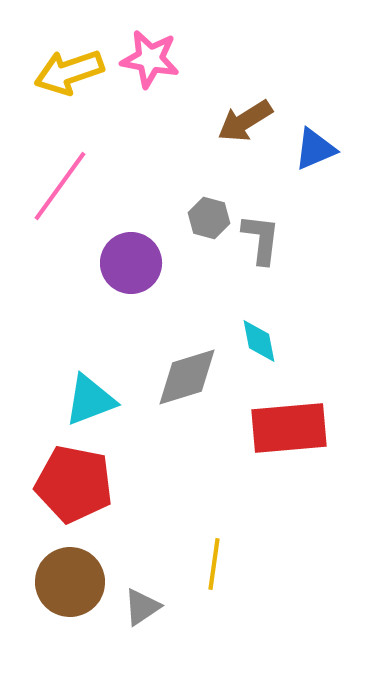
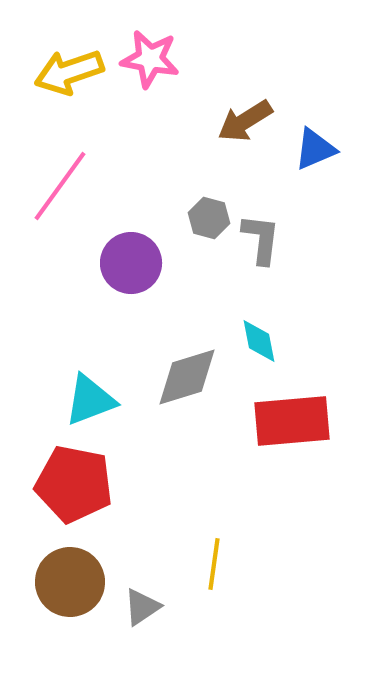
red rectangle: moved 3 px right, 7 px up
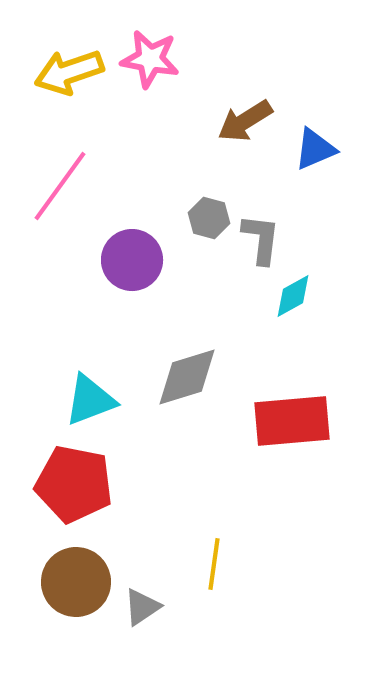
purple circle: moved 1 px right, 3 px up
cyan diamond: moved 34 px right, 45 px up; rotated 72 degrees clockwise
brown circle: moved 6 px right
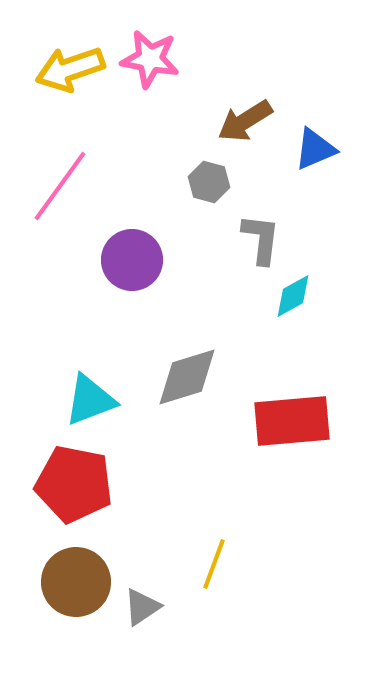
yellow arrow: moved 1 px right, 3 px up
gray hexagon: moved 36 px up
yellow line: rotated 12 degrees clockwise
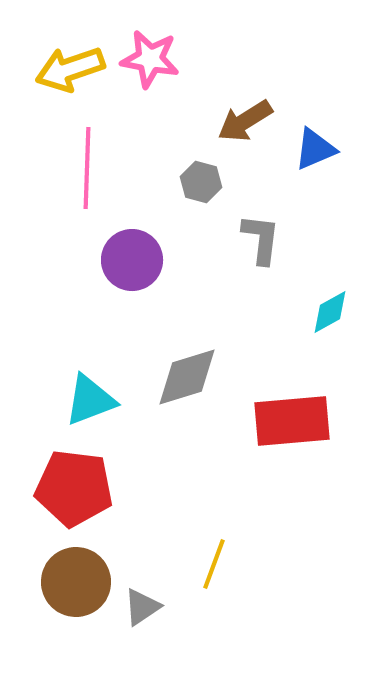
gray hexagon: moved 8 px left
pink line: moved 27 px right, 18 px up; rotated 34 degrees counterclockwise
cyan diamond: moved 37 px right, 16 px down
red pentagon: moved 4 px down; rotated 4 degrees counterclockwise
